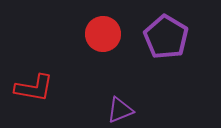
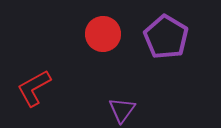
red L-shape: rotated 141 degrees clockwise
purple triangle: moved 2 px right; rotated 32 degrees counterclockwise
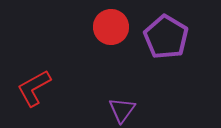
red circle: moved 8 px right, 7 px up
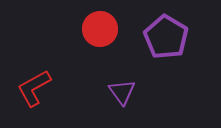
red circle: moved 11 px left, 2 px down
purple triangle: moved 18 px up; rotated 12 degrees counterclockwise
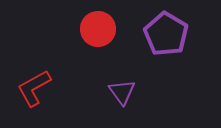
red circle: moved 2 px left
purple pentagon: moved 3 px up
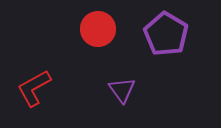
purple triangle: moved 2 px up
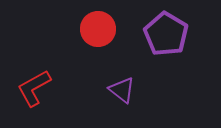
purple triangle: rotated 16 degrees counterclockwise
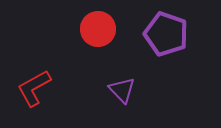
purple pentagon: rotated 12 degrees counterclockwise
purple triangle: rotated 8 degrees clockwise
